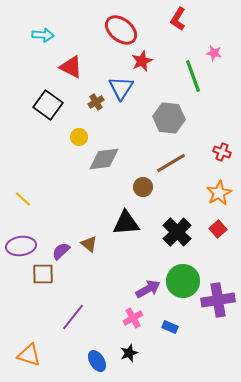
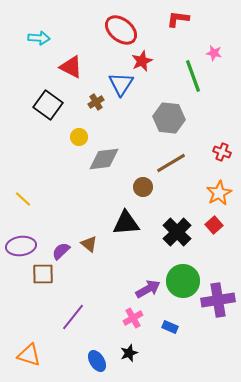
red L-shape: rotated 65 degrees clockwise
cyan arrow: moved 4 px left, 3 px down
blue triangle: moved 4 px up
red square: moved 4 px left, 4 px up
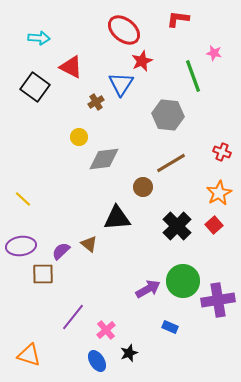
red ellipse: moved 3 px right
black square: moved 13 px left, 18 px up
gray hexagon: moved 1 px left, 3 px up
black triangle: moved 9 px left, 5 px up
black cross: moved 6 px up
pink cross: moved 27 px left, 12 px down; rotated 12 degrees counterclockwise
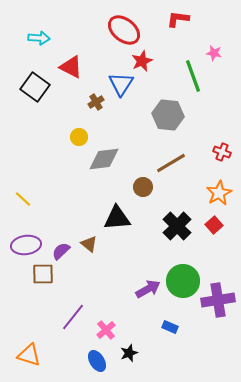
purple ellipse: moved 5 px right, 1 px up
